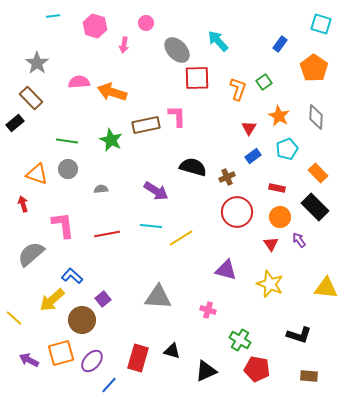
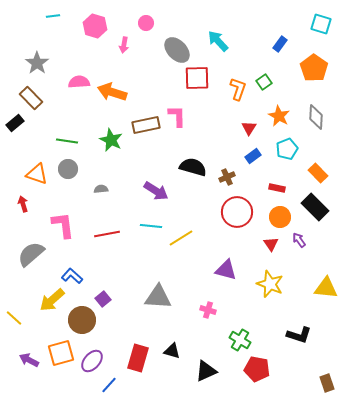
brown rectangle at (309, 376): moved 18 px right, 7 px down; rotated 66 degrees clockwise
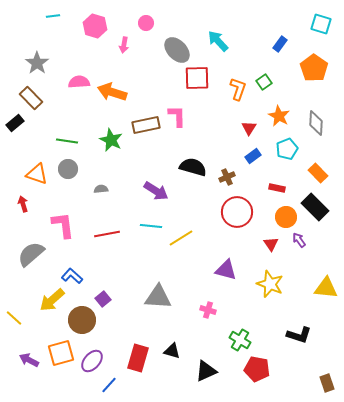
gray diamond at (316, 117): moved 6 px down
orange circle at (280, 217): moved 6 px right
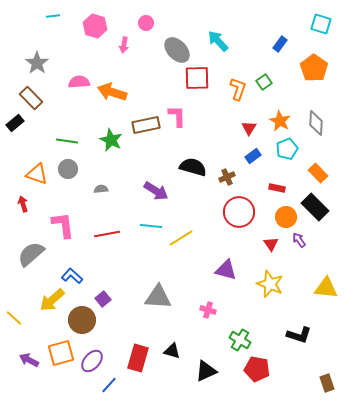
orange star at (279, 116): moved 1 px right, 5 px down
red circle at (237, 212): moved 2 px right
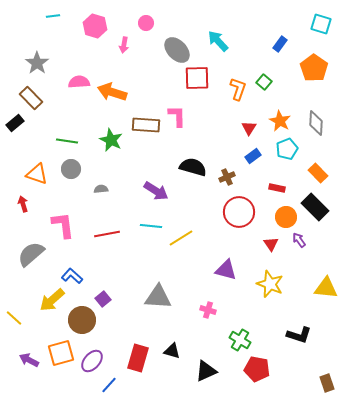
green square at (264, 82): rotated 14 degrees counterclockwise
brown rectangle at (146, 125): rotated 16 degrees clockwise
gray circle at (68, 169): moved 3 px right
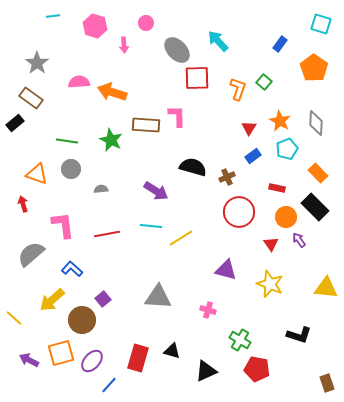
pink arrow at (124, 45): rotated 14 degrees counterclockwise
brown rectangle at (31, 98): rotated 10 degrees counterclockwise
blue L-shape at (72, 276): moved 7 px up
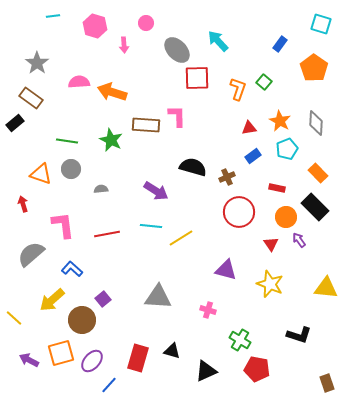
red triangle at (249, 128): rotated 49 degrees clockwise
orange triangle at (37, 174): moved 4 px right
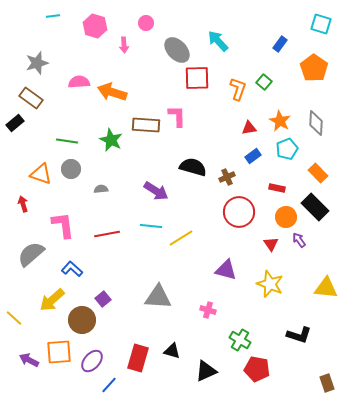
gray star at (37, 63): rotated 20 degrees clockwise
orange square at (61, 353): moved 2 px left, 1 px up; rotated 12 degrees clockwise
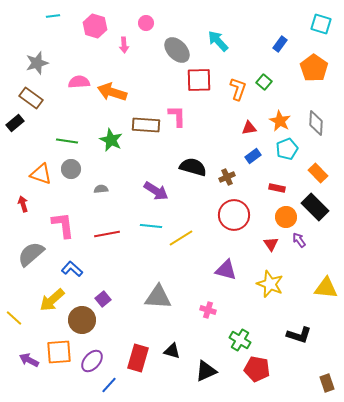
red square at (197, 78): moved 2 px right, 2 px down
red circle at (239, 212): moved 5 px left, 3 px down
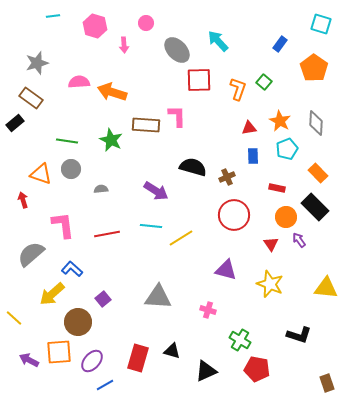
blue rectangle at (253, 156): rotated 56 degrees counterclockwise
red arrow at (23, 204): moved 4 px up
yellow arrow at (52, 300): moved 6 px up
brown circle at (82, 320): moved 4 px left, 2 px down
blue line at (109, 385): moved 4 px left; rotated 18 degrees clockwise
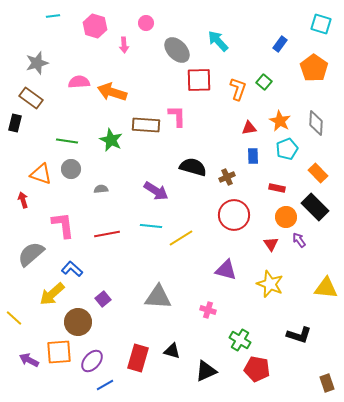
black rectangle at (15, 123): rotated 36 degrees counterclockwise
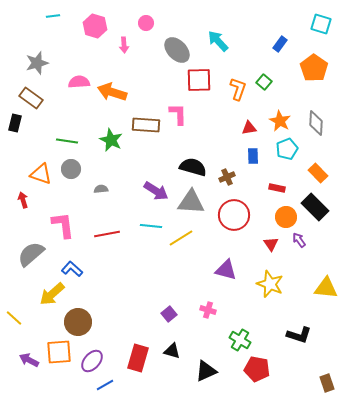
pink L-shape at (177, 116): moved 1 px right, 2 px up
gray triangle at (158, 297): moved 33 px right, 95 px up
purple square at (103, 299): moved 66 px right, 15 px down
